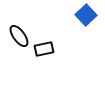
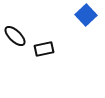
black ellipse: moved 4 px left; rotated 10 degrees counterclockwise
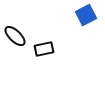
blue square: rotated 15 degrees clockwise
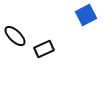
black rectangle: rotated 12 degrees counterclockwise
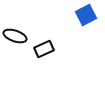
black ellipse: rotated 25 degrees counterclockwise
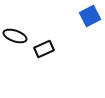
blue square: moved 4 px right, 1 px down
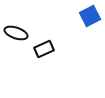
black ellipse: moved 1 px right, 3 px up
